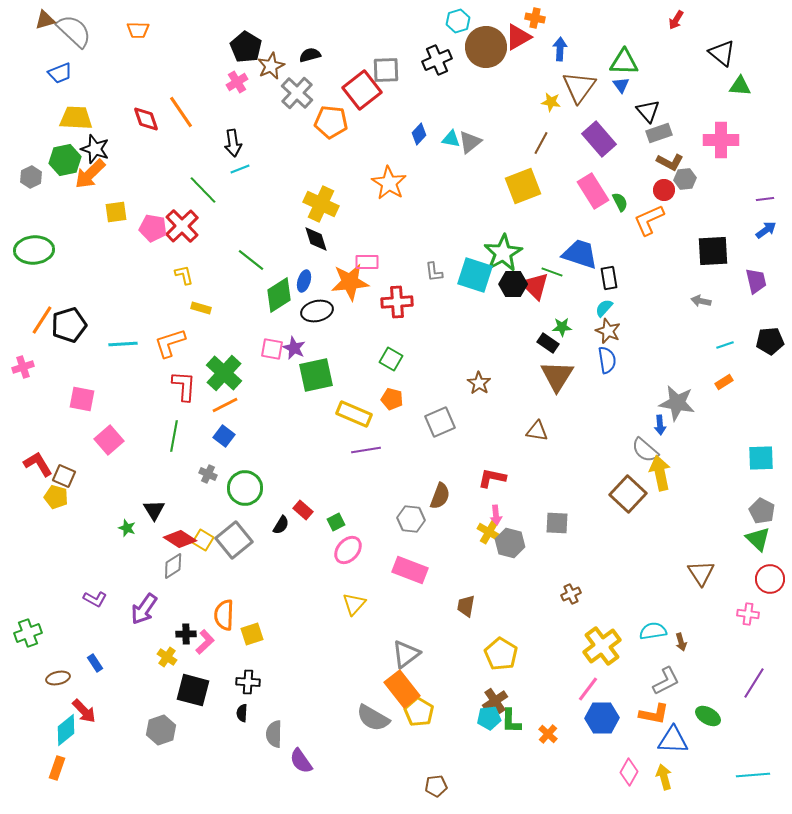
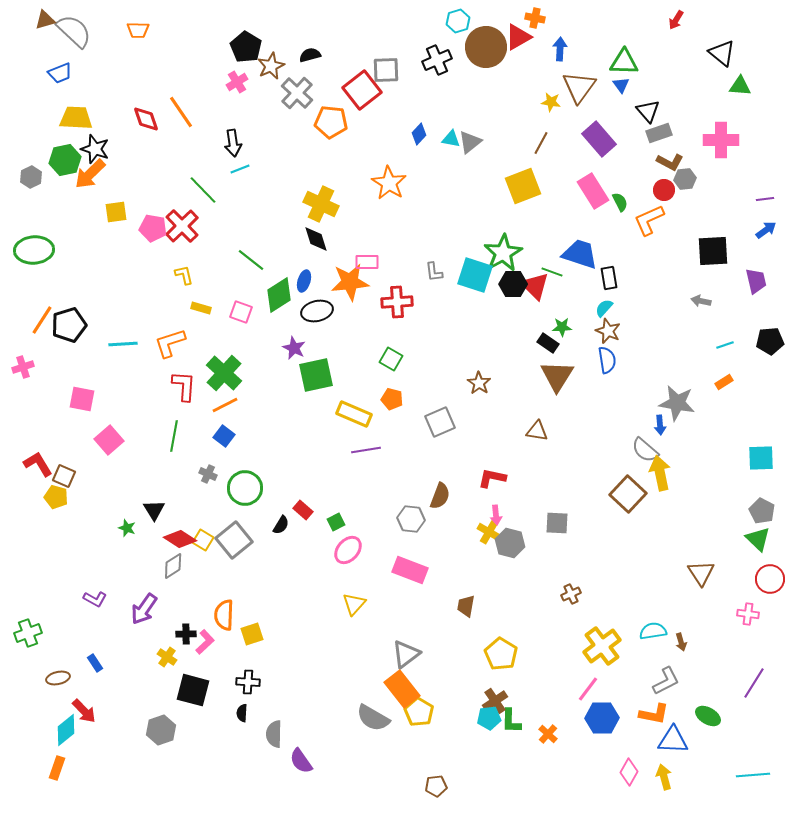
pink square at (272, 349): moved 31 px left, 37 px up; rotated 10 degrees clockwise
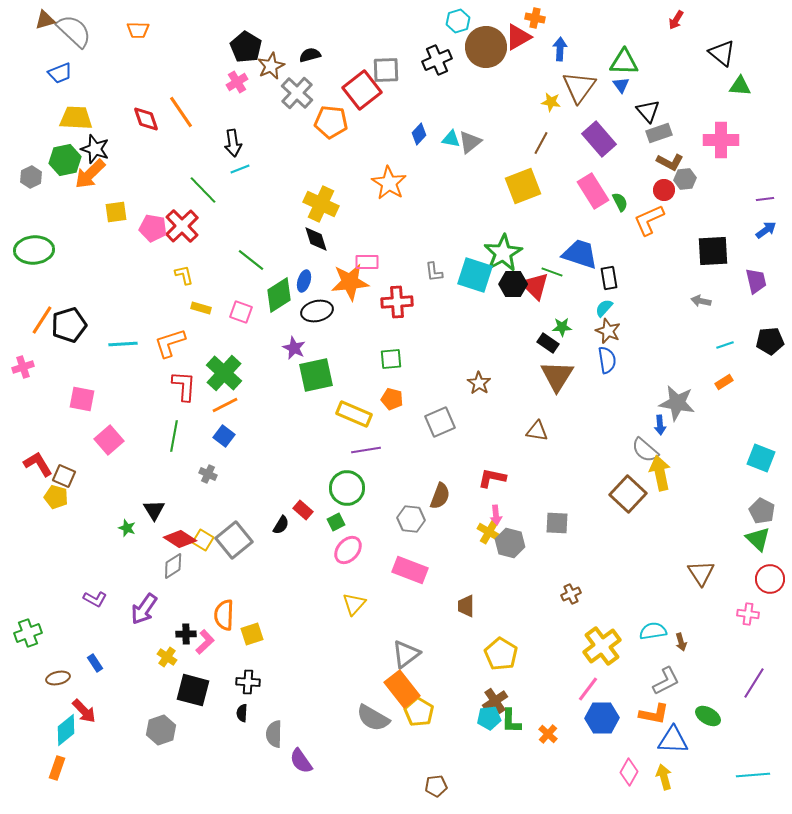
green square at (391, 359): rotated 35 degrees counterclockwise
cyan square at (761, 458): rotated 24 degrees clockwise
green circle at (245, 488): moved 102 px right
brown trapezoid at (466, 606): rotated 10 degrees counterclockwise
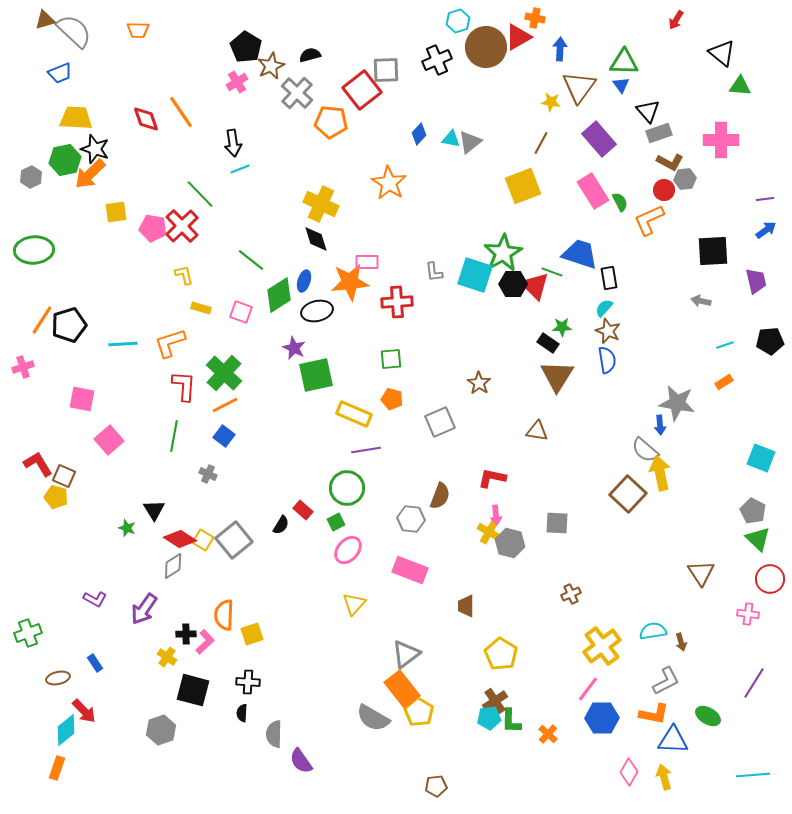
green line at (203, 190): moved 3 px left, 4 px down
gray pentagon at (762, 511): moved 9 px left
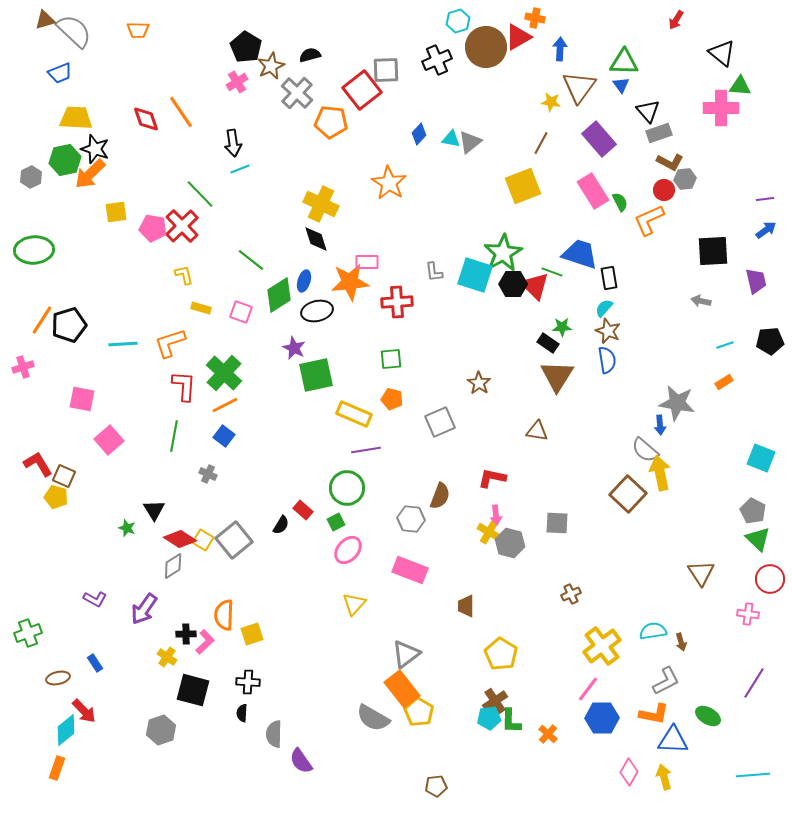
pink cross at (721, 140): moved 32 px up
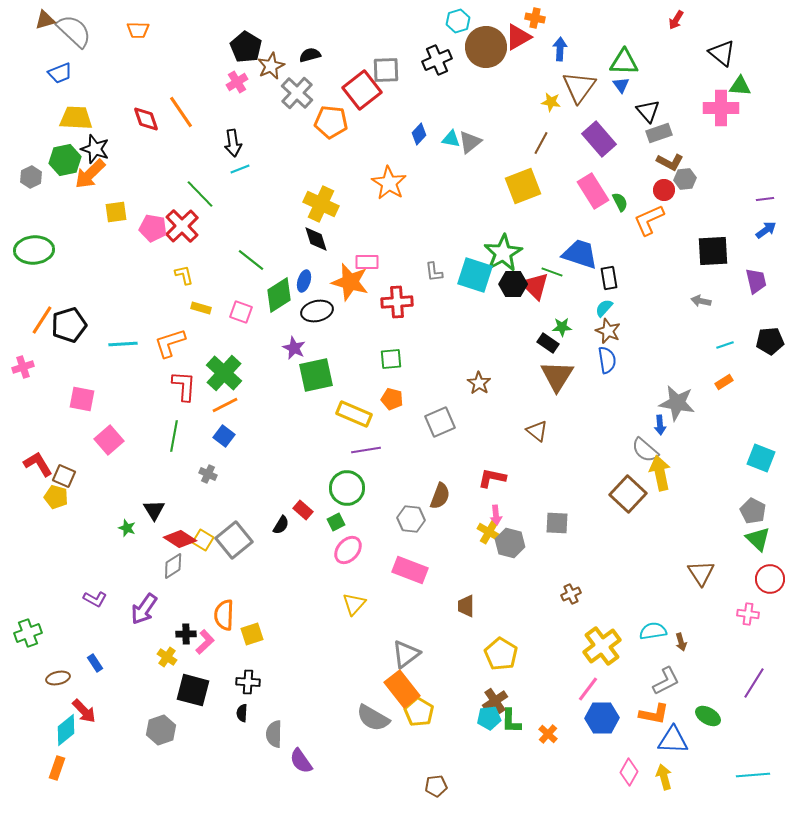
orange star at (350, 282): rotated 21 degrees clockwise
brown triangle at (537, 431): rotated 30 degrees clockwise
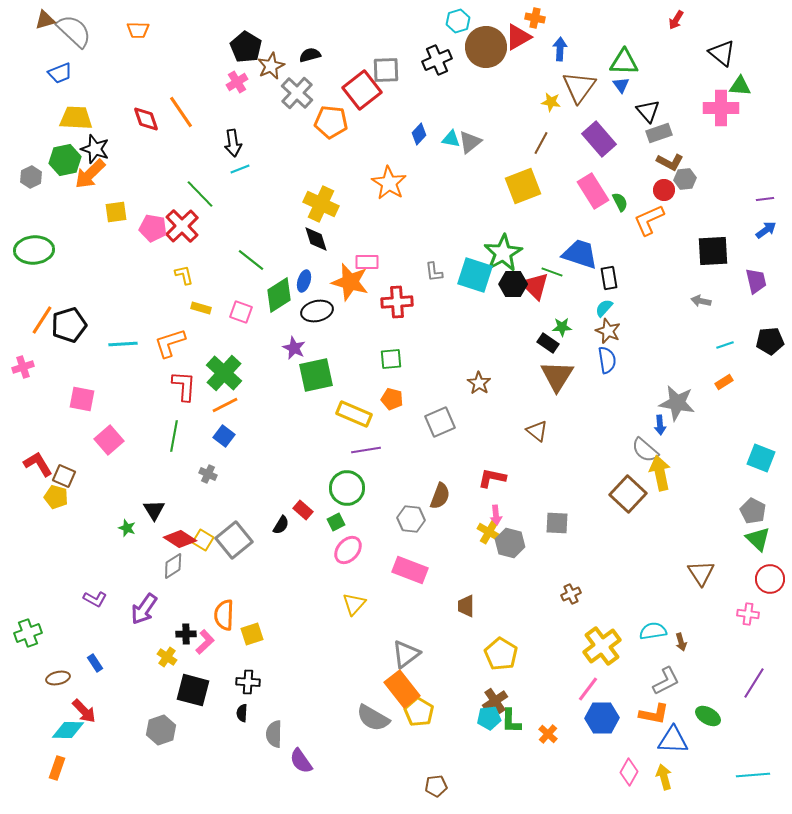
cyan diamond at (66, 730): moved 2 px right; rotated 40 degrees clockwise
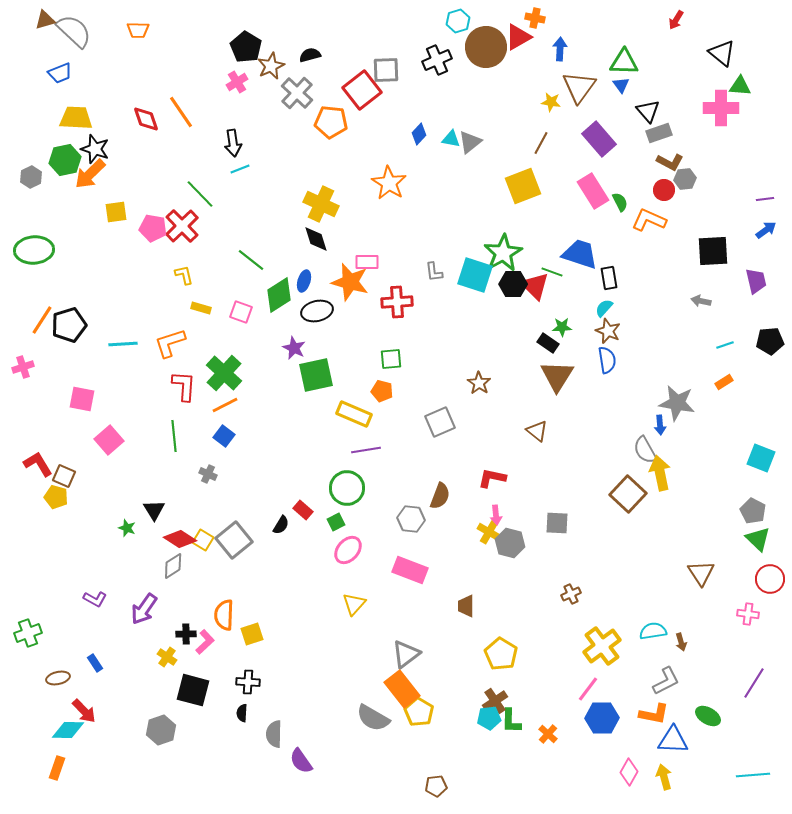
orange L-shape at (649, 220): rotated 48 degrees clockwise
orange pentagon at (392, 399): moved 10 px left, 8 px up
green line at (174, 436): rotated 16 degrees counterclockwise
gray semicircle at (645, 450): rotated 20 degrees clockwise
